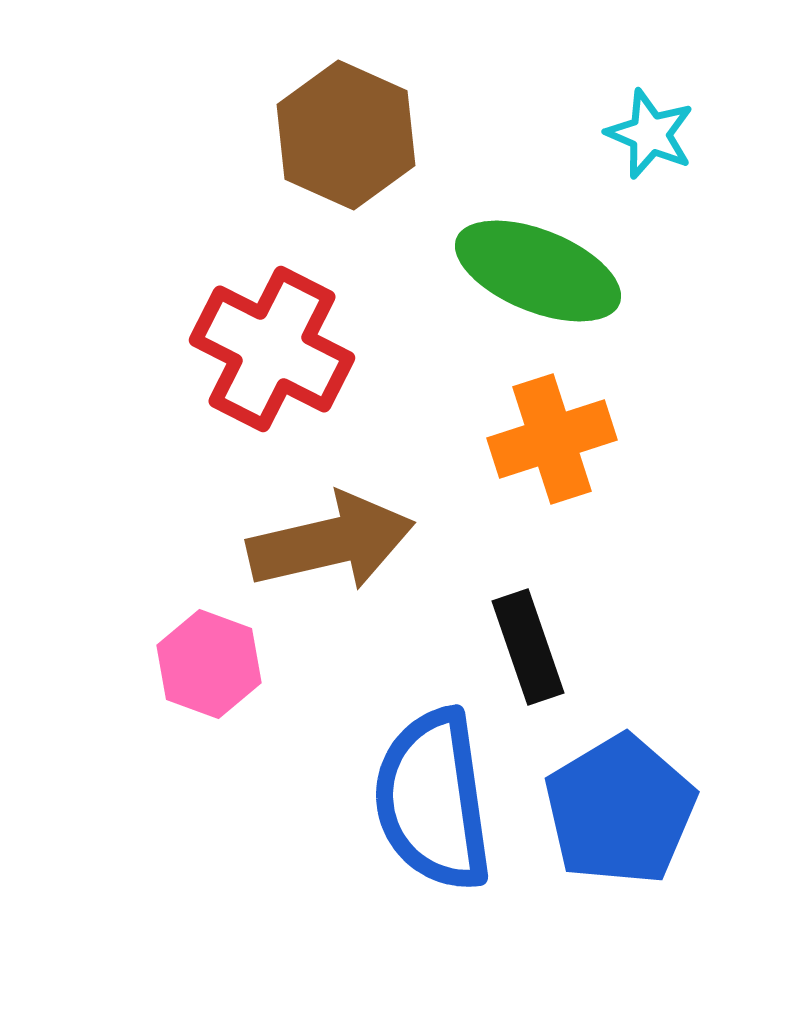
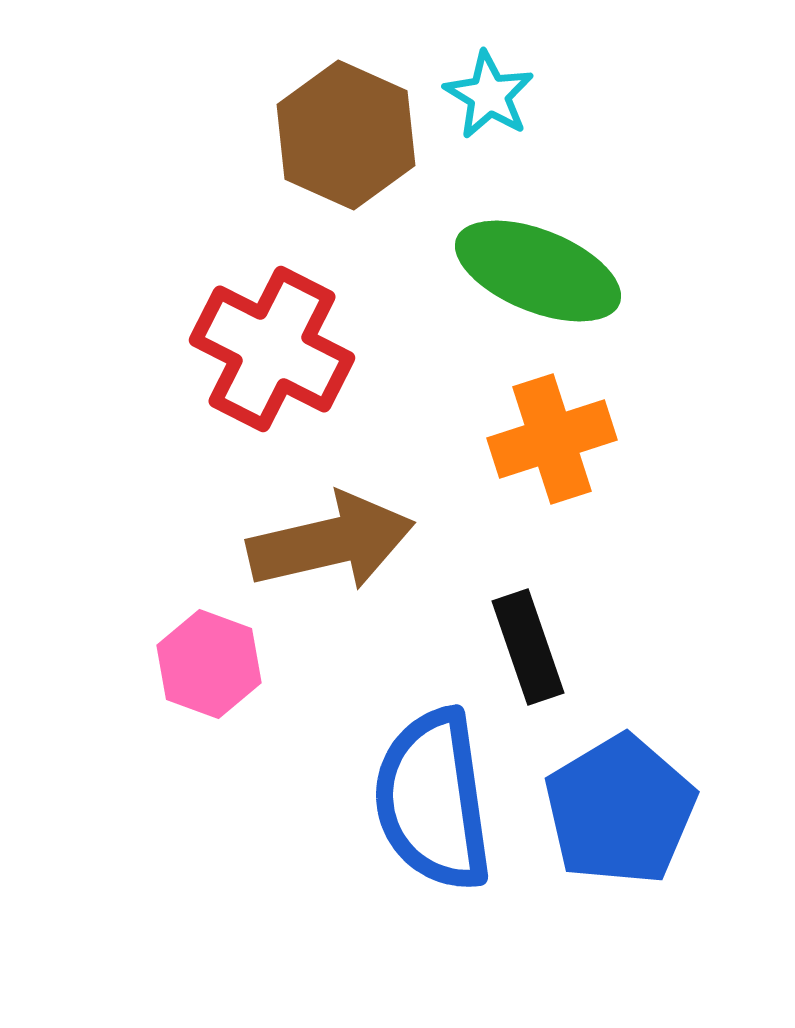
cyan star: moved 161 px left, 39 px up; rotated 8 degrees clockwise
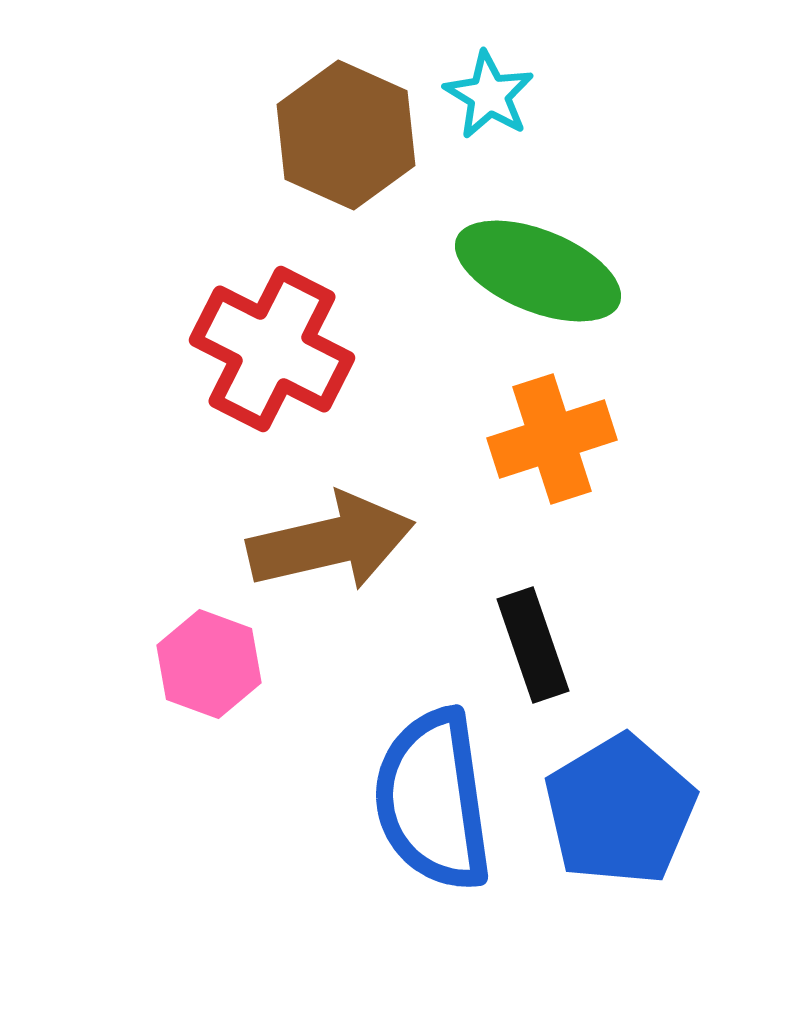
black rectangle: moved 5 px right, 2 px up
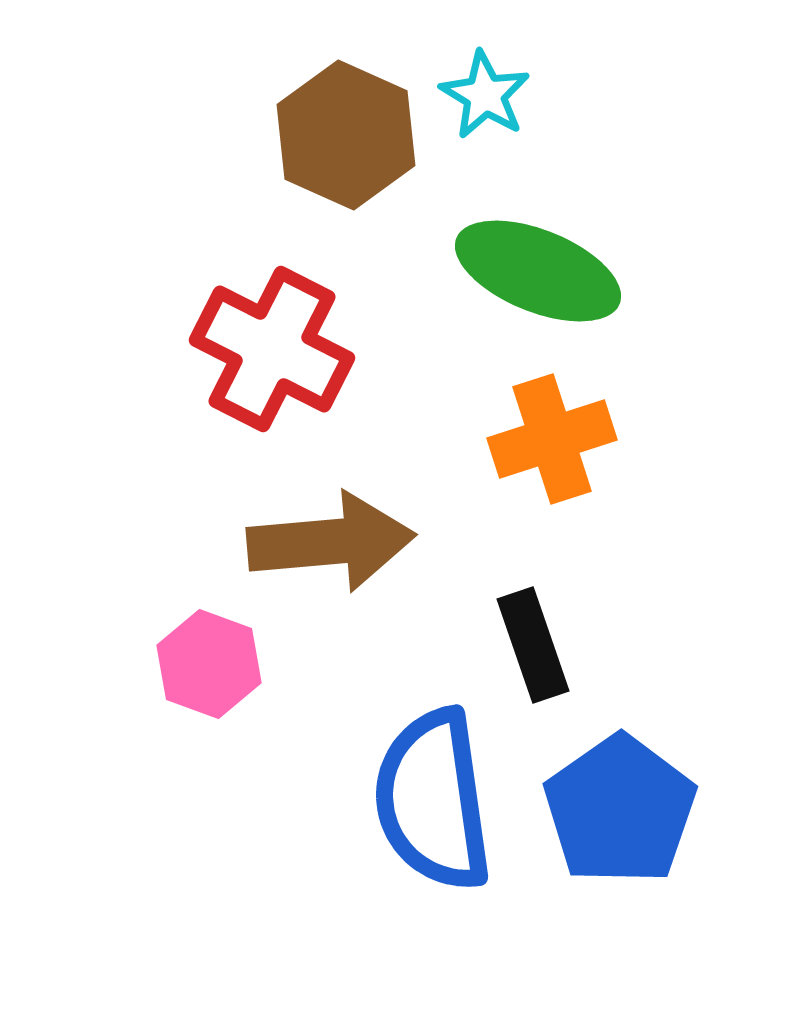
cyan star: moved 4 px left
brown arrow: rotated 8 degrees clockwise
blue pentagon: rotated 4 degrees counterclockwise
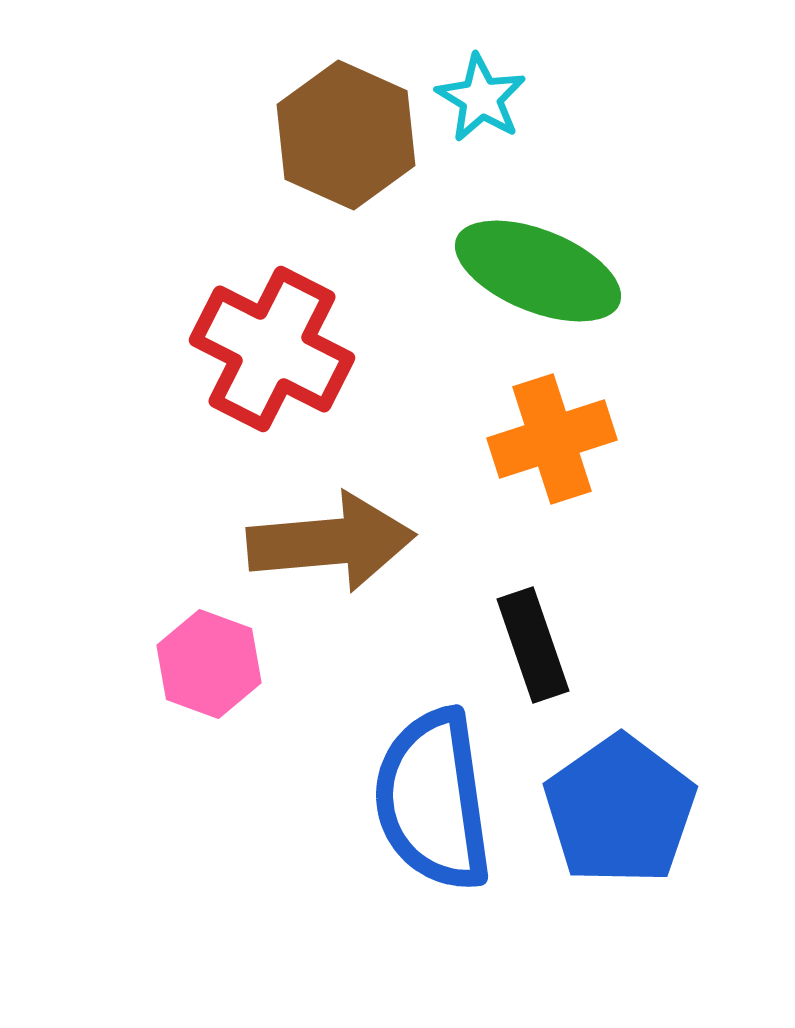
cyan star: moved 4 px left, 3 px down
